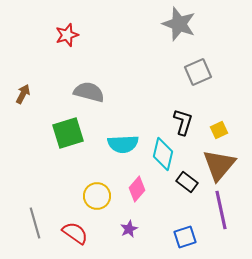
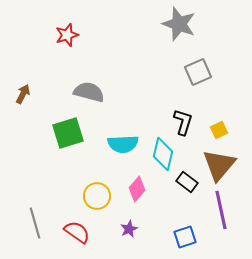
red semicircle: moved 2 px right, 1 px up
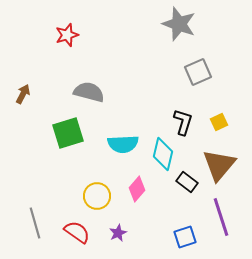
yellow square: moved 8 px up
purple line: moved 7 px down; rotated 6 degrees counterclockwise
purple star: moved 11 px left, 4 px down
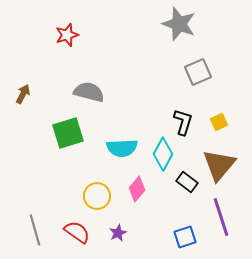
cyan semicircle: moved 1 px left, 4 px down
cyan diamond: rotated 16 degrees clockwise
gray line: moved 7 px down
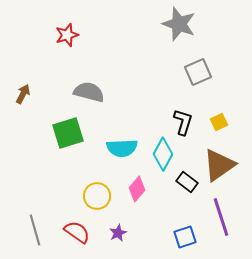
brown triangle: rotated 15 degrees clockwise
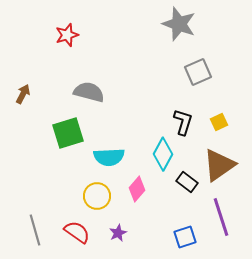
cyan semicircle: moved 13 px left, 9 px down
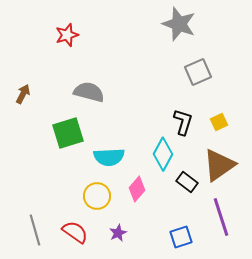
red semicircle: moved 2 px left
blue square: moved 4 px left
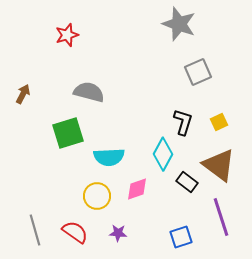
brown triangle: rotated 48 degrees counterclockwise
pink diamond: rotated 30 degrees clockwise
purple star: rotated 30 degrees clockwise
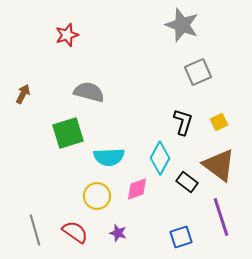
gray star: moved 3 px right, 1 px down
cyan diamond: moved 3 px left, 4 px down
purple star: rotated 12 degrees clockwise
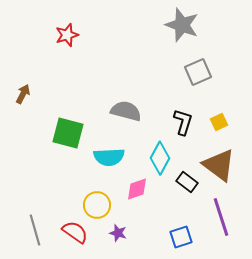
gray semicircle: moved 37 px right, 19 px down
green square: rotated 32 degrees clockwise
yellow circle: moved 9 px down
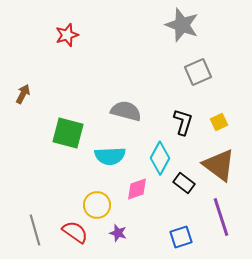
cyan semicircle: moved 1 px right, 1 px up
black rectangle: moved 3 px left, 1 px down
